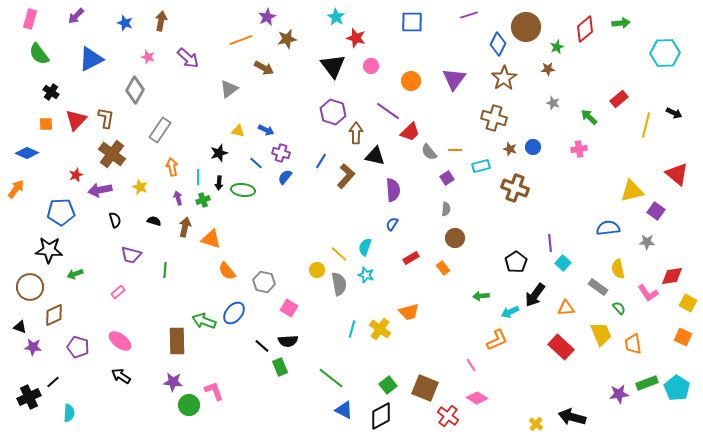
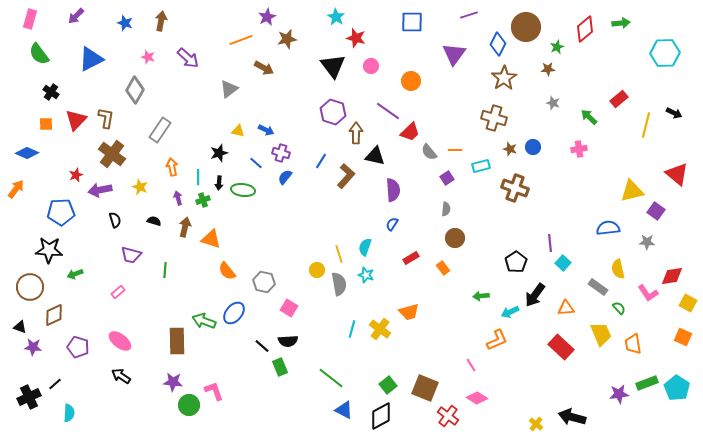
purple triangle at (454, 79): moved 25 px up
yellow line at (339, 254): rotated 30 degrees clockwise
black line at (53, 382): moved 2 px right, 2 px down
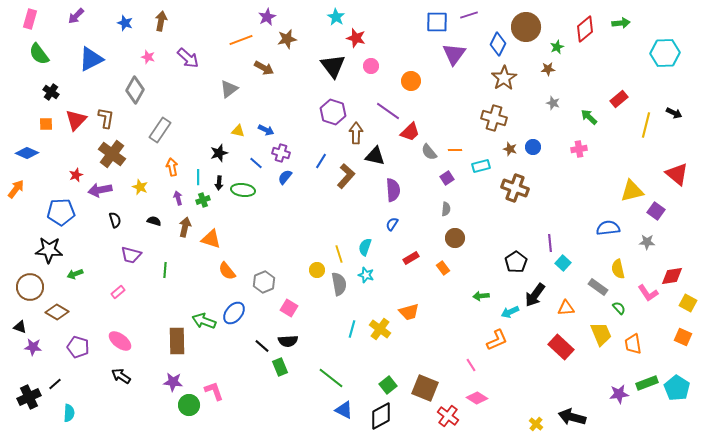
blue square at (412, 22): moved 25 px right
gray hexagon at (264, 282): rotated 25 degrees clockwise
brown diamond at (54, 315): moved 3 px right, 3 px up; rotated 55 degrees clockwise
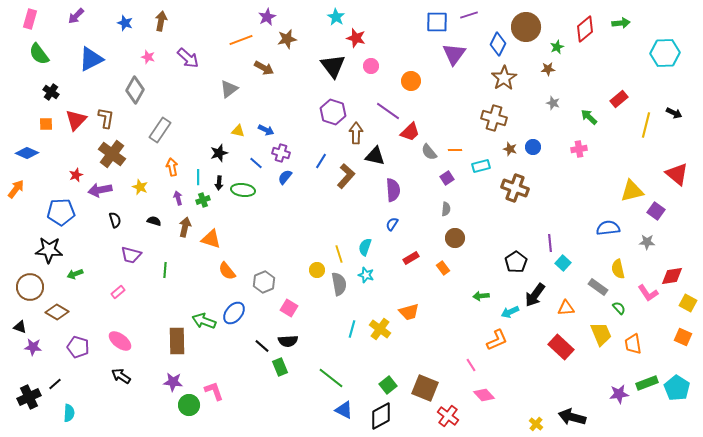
pink diamond at (477, 398): moved 7 px right, 3 px up; rotated 15 degrees clockwise
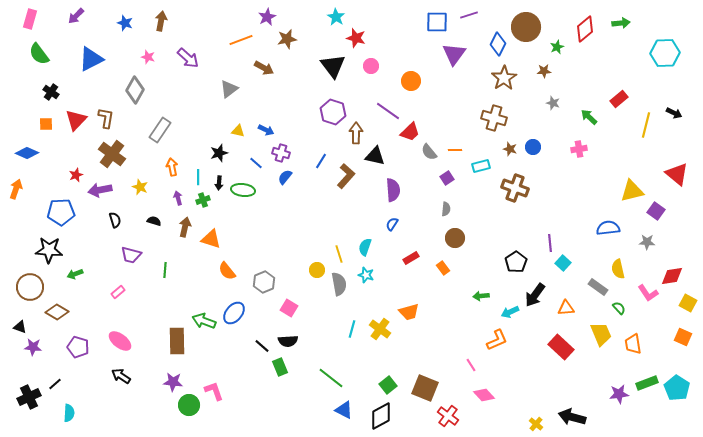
brown star at (548, 69): moved 4 px left, 2 px down
orange arrow at (16, 189): rotated 18 degrees counterclockwise
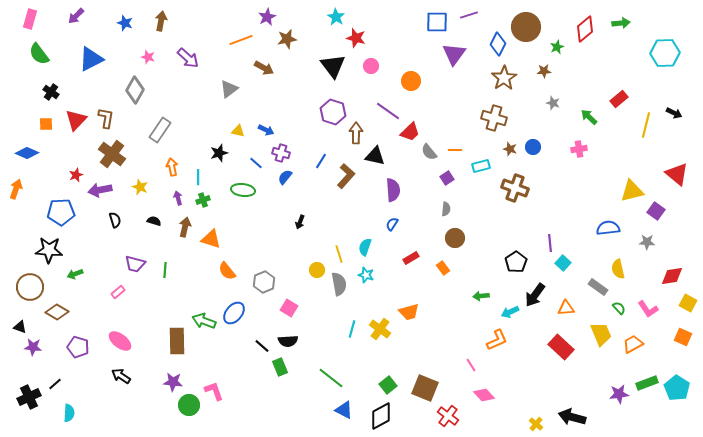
black arrow at (219, 183): moved 81 px right, 39 px down; rotated 16 degrees clockwise
purple trapezoid at (131, 255): moved 4 px right, 9 px down
pink L-shape at (648, 293): moved 16 px down
orange trapezoid at (633, 344): rotated 70 degrees clockwise
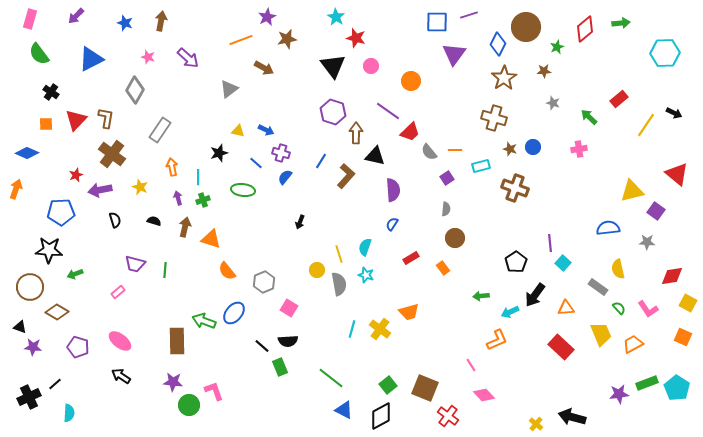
yellow line at (646, 125): rotated 20 degrees clockwise
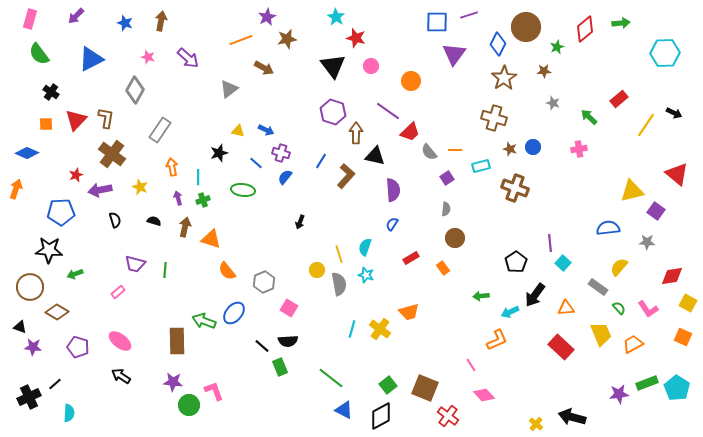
yellow semicircle at (618, 269): moved 1 px right, 2 px up; rotated 54 degrees clockwise
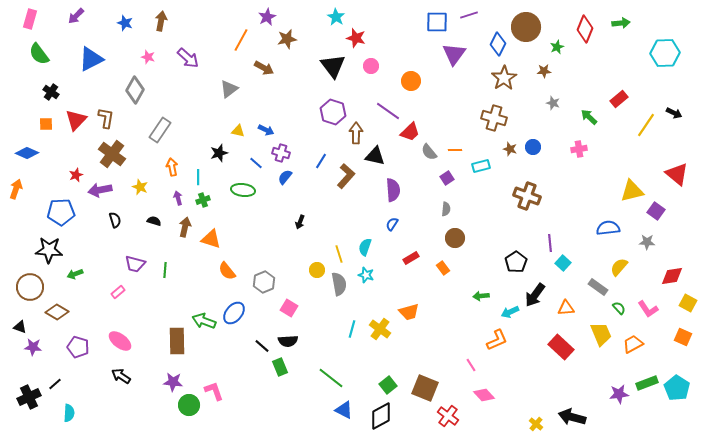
red diamond at (585, 29): rotated 28 degrees counterclockwise
orange line at (241, 40): rotated 40 degrees counterclockwise
brown cross at (515, 188): moved 12 px right, 8 px down
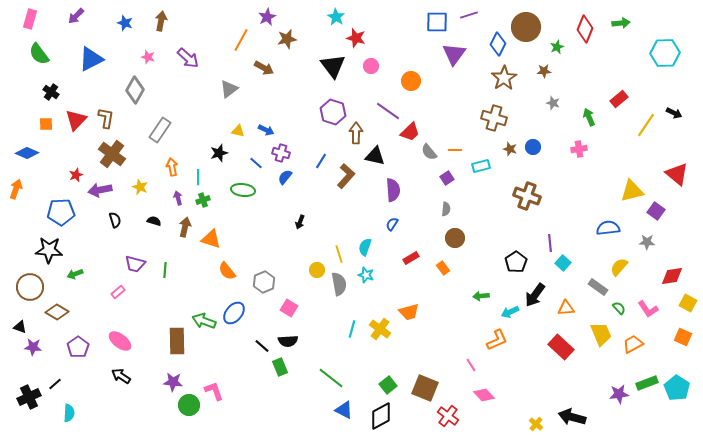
green arrow at (589, 117): rotated 24 degrees clockwise
purple pentagon at (78, 347): rotated 20 degrees clockwise
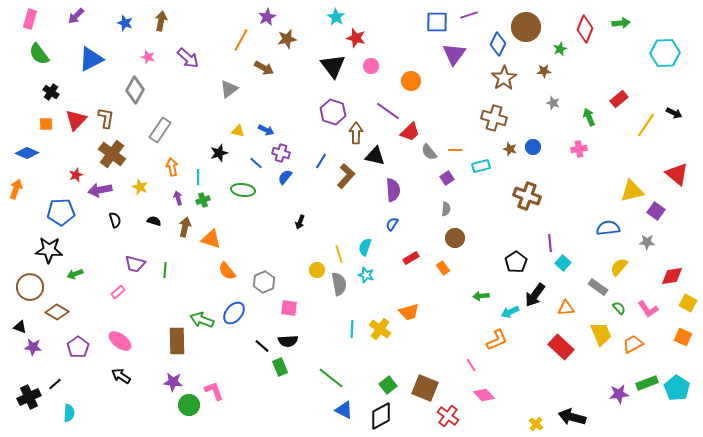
green star at (557, 47): moved 3 px right, 2 px down
pink square at (289, 308): rotated 24 degrees counterclockwise
green arrow at (204, 321): moved 2 px left, 1 px up
cyan line at (352, 329): rotated 12 degrees counterclockwise
